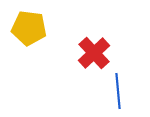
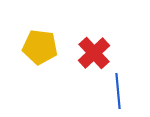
yellow pentagon: moved 11 px right, 19 px down
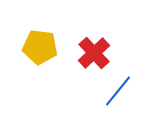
blue line: rotated 44 degrees clockwise
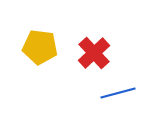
blue line: moved 2 px down; rotated 36 degrees clockwise
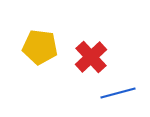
red cross: moved 3 px left, 4 px down
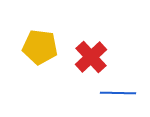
blue line: rotated 16 degrees clockwise
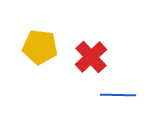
blue line: moved 2 px down
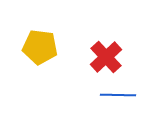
red cross: moved 15 px right
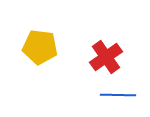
red cross: rotated 8 degrees clockwise
